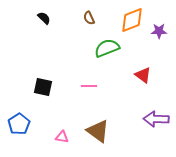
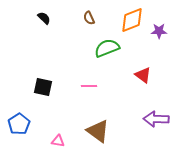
pink triangle: moved 4 px left, 4 px down
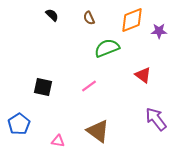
black semicircle: moved 8 px right, 3 px up
pink line: rotated 35 degrees counterclockwise
purple arrow: rotated 50 degrees clockwise
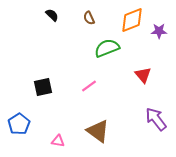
red triangle: rotated 12 degrees clockwise
black square: rotated 24 degrees counterclockwise
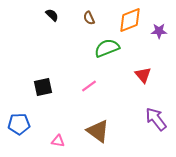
orange diamond: moved 2 px left
blue pentagon: rotated 30 degrees clockwise
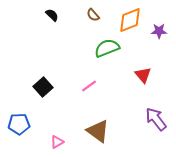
brown semicircle: moved 4 px right, 3 px up; rotated 16 degrees counterclockwise
black square: rotated 30 degrees counterclockwise
pink triangle: moved 1 px left, 1 px down; rotated 40 degrees counterclockwise
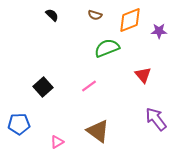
brown semicircle: moved 2 px right; rotated 32 degrees counterclockwise
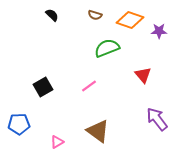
orange diamond: rotated 40 degrees clockwise
black square: rotated 12 degrees clockwise
purple arrow: moved 1 px right
